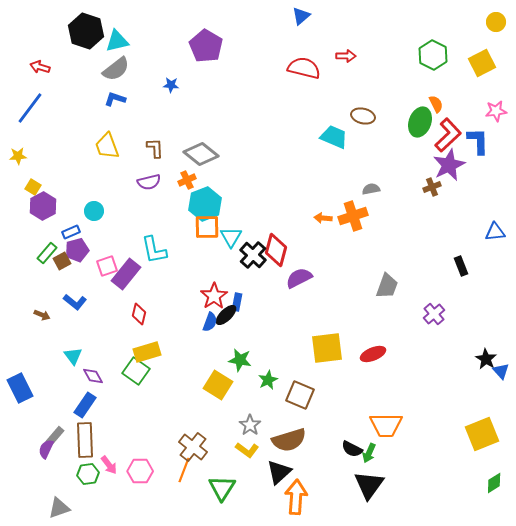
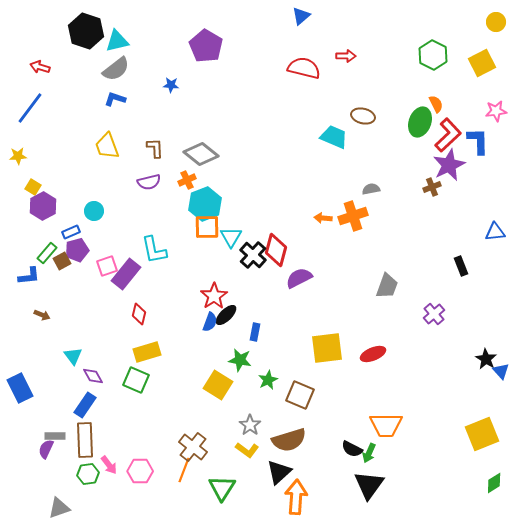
blue L-shape at (75, 302): moved 46 px left, 26 px up; rotated 45 degrees counterclockwise
blue rectangle at (237, 302): moved 18 px right, 30 px down
green square at (136, 371): moved 9 px down; rotated 12 degrees counterclockwise
gray rectangle at (55, 436): rotated 48 degrees clockwise
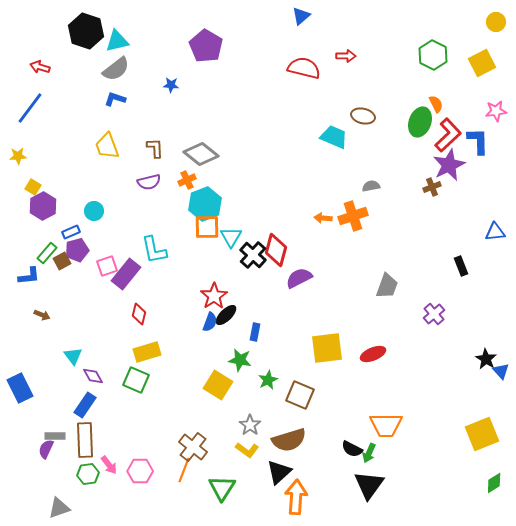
gray semicircle at (371, 189): moved 3 px up
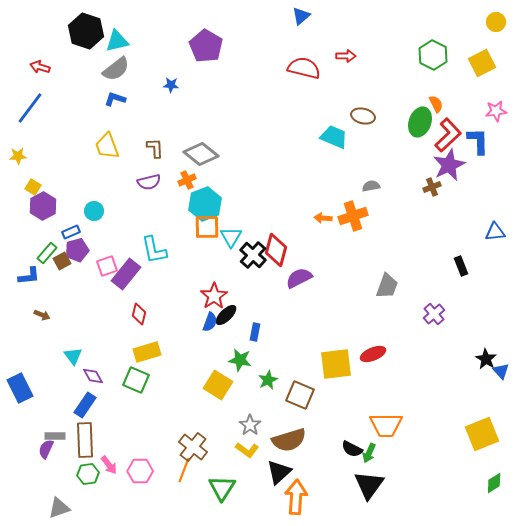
yellow square at (327, 348): moved 9 px right, 16 px down
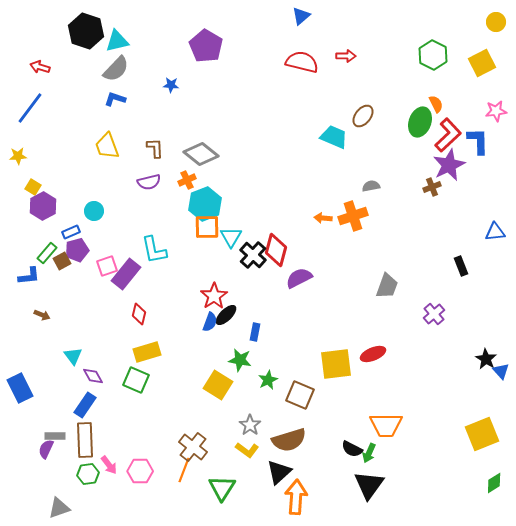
red semicircle at (304, 68): moved 2 px left, 6 px up
gray semicircle at (116, 69): rotated 8 degrees counterclockwise
brown ellipse at (363, 116): rotated 65 degrees counterclockwise
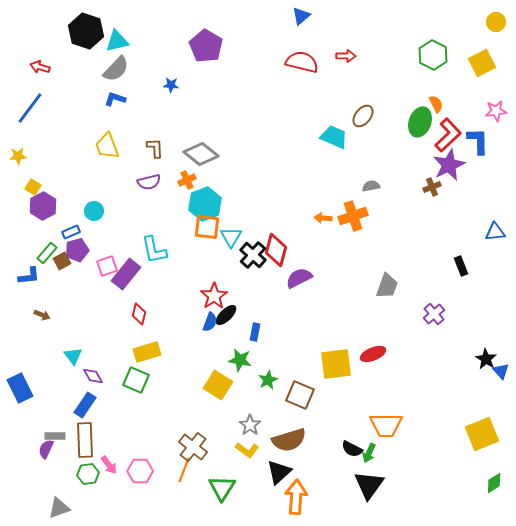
orange square at (207, 227): rotated 8 degrees clockwise
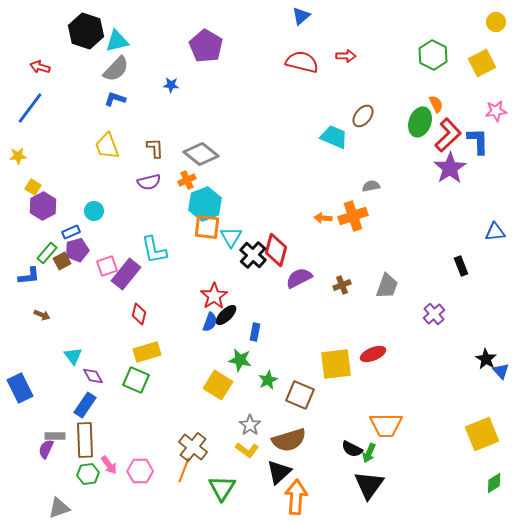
purple star at (449, 165): moved 1 px right, 3 px down; rotated 8 degrees counterclockwise
brown cross at (432, 187): moved 90 px left, 98 px down
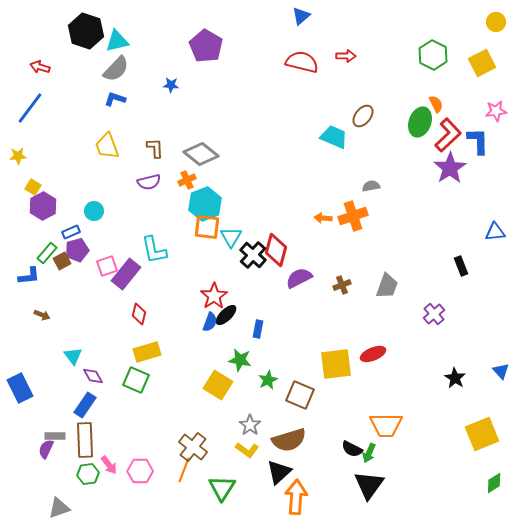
blue rectangle at (255, 332): moved 3 px right, 3 px up
black star at (486, 359): moved 31 px left, 19 px down
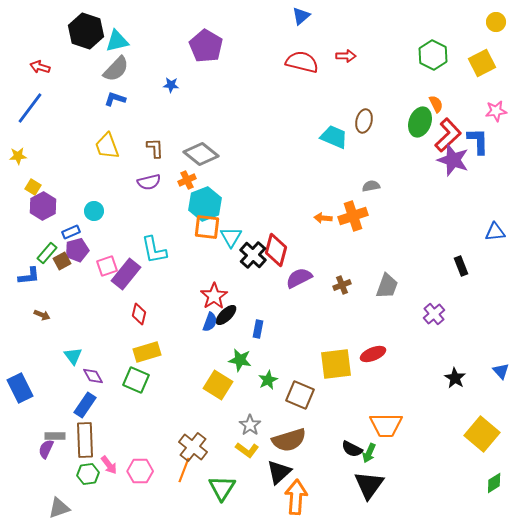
brown ellipse at (363, 116): moved 1 px right, 5 px down; rotated 25 degrees counterclockwise
purple star at (450, 168): moved 3 px right, 8 px up; rotated 20 degrees counterclockwise
yellow square at (482, 434): rotated 28 degrees counterclockwise
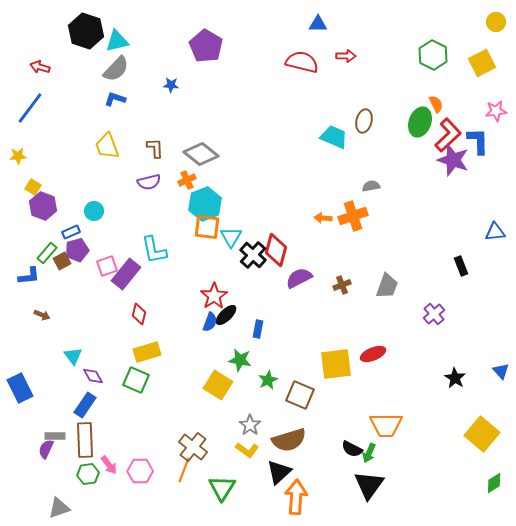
blue triangle at (301, 16): moved 17 px right, 8 px down; rotated 42 degrees clockwise
purple hexagon at (43, 206): rotated 12 degrees counterclockwise
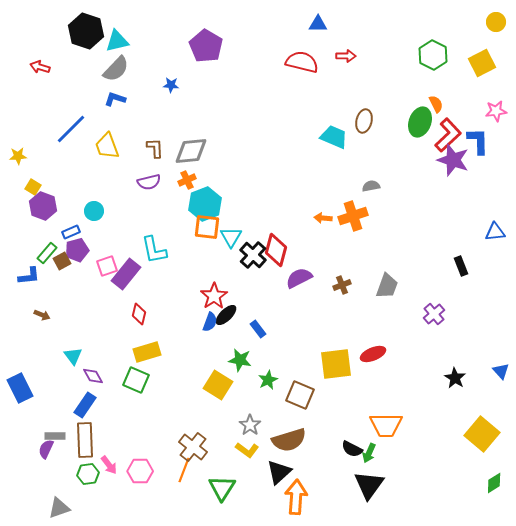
blue line at (30, 108): moved 41 px right, 21 px down; rotated 8 degrees clockwise
gray diamond at (201, 154): moved 10 px left, 3 px up; rotated 44 degrees counterclockwise
blue rectangle at (258, 329): rotated 48 degrees counterclockwise
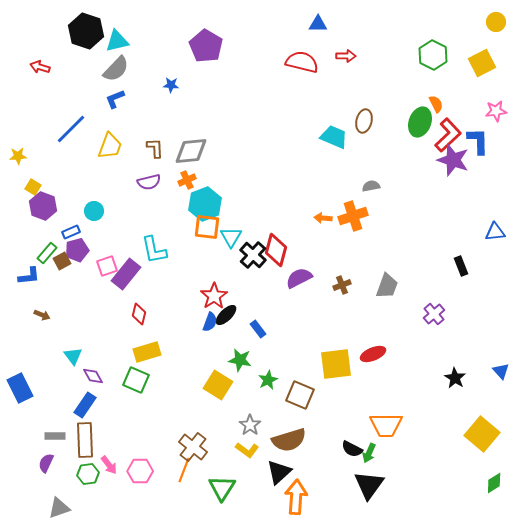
blue L-shape at (115, 99): rotated 40 degrees counterclockwise
yellow trapezoid at (107, 146): moved 3 px right; rotated 140 degrees counterclockwise
purple semicircle at (46, 449): moved 14 px down
